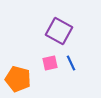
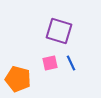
purple square: rotated 12 degrees counterclockwise
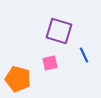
blue line: moved 13 px right, 8 px up
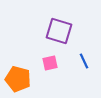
blue line: moved 6 px down
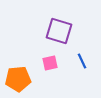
blue line: moved 2 px left
orange pentagon: rotated 20 degrees counterclockwise
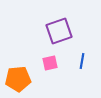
purple square: rotated 36 degrees counterclockwise
blue line: rotated 35 degrees clockwise
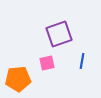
purple square: moved 3 px down
pink square: moved 3 px left
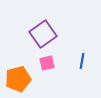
purple square: moved 16 px left; rotated 16 degrees counterclockwise
orange pentagon: rotated 10 degrees counterclockwise
